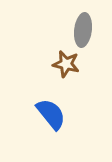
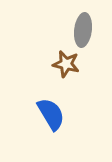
blue semicircle: rotated 8 degrees clockwise
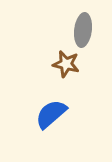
blue semicircle: rotated 100 degrees counterclockwise
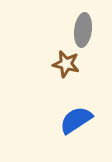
blue semicircle: moved 25 px right, 6 px down; rotated 8 degrees clockwise
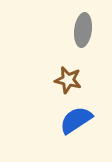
brown star: moved 2 px right, 16 px down
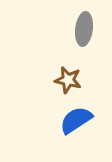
gray ellipse: moved 1 px right, 1 px up
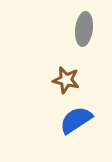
brown star: moved 2 px left
